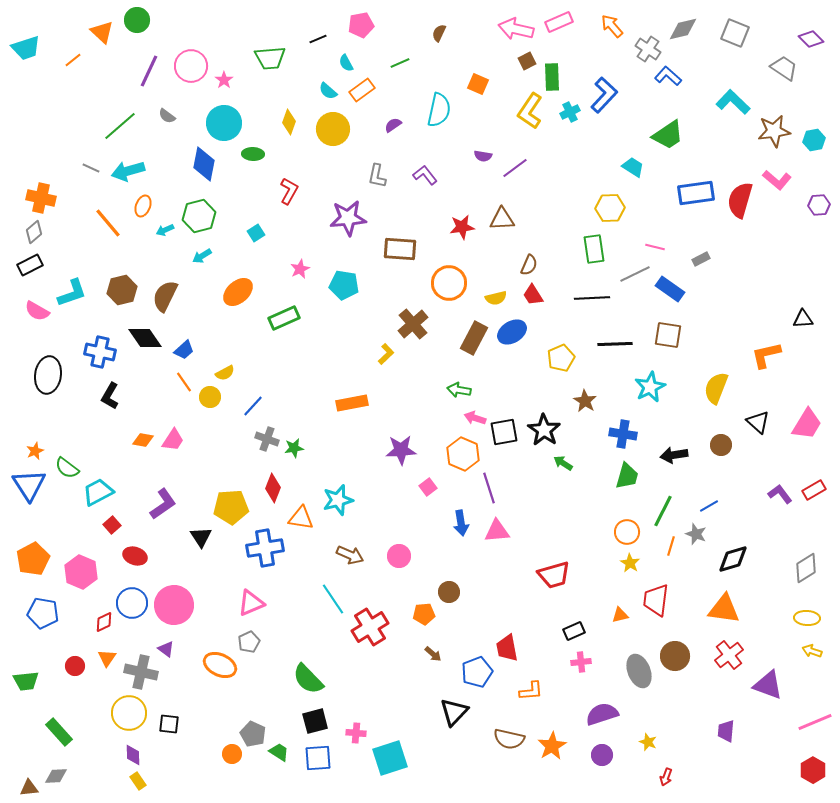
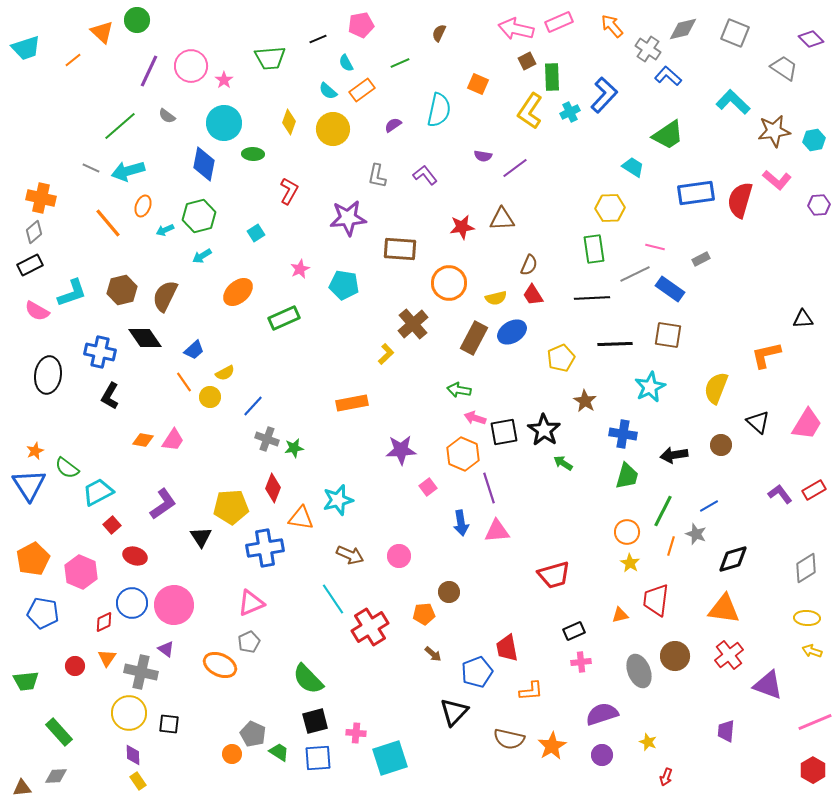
blue trapezoid at (184, 350): moved 10 px right
brown triangle at (29, 788): moved 7 px left
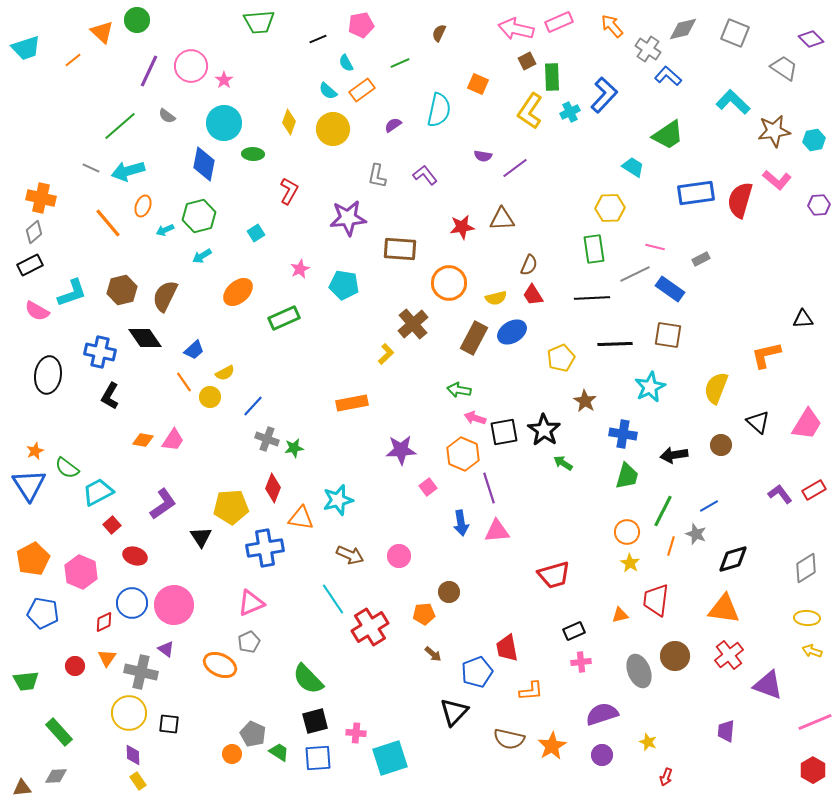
green trapezoid at (270, 58): moved 11 px left, 36 px up
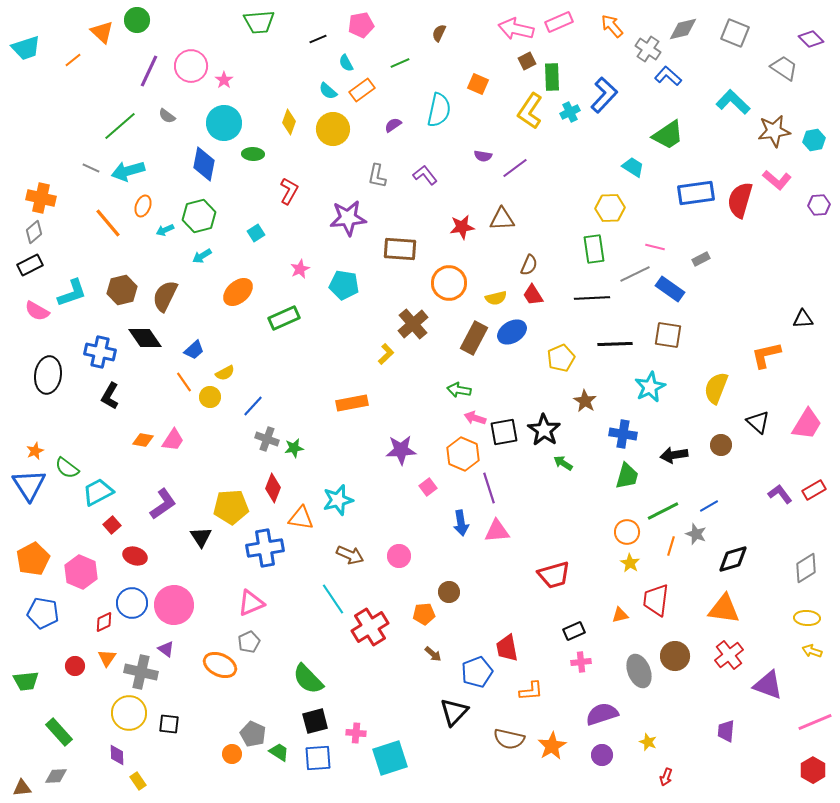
green line at (663, 511): rotated 36 degrees clockwise
purple diamond at (133, 755): moved 16 px left
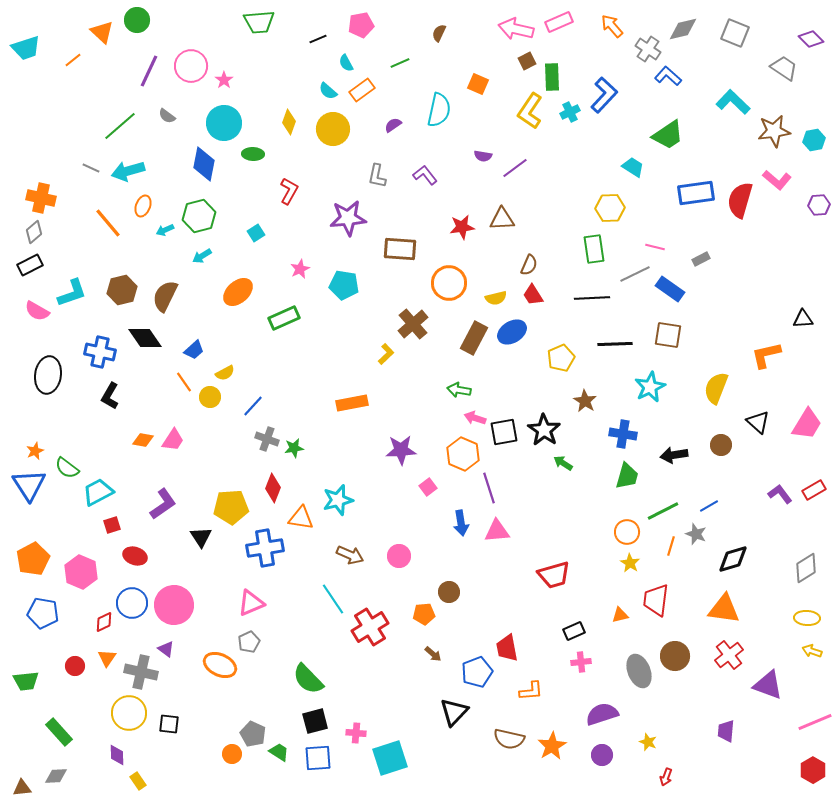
red square at (112, 525): rotated 24 degrees clockwise
